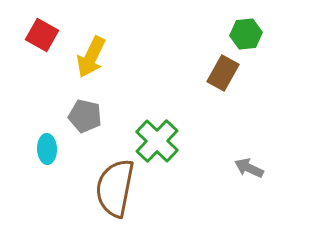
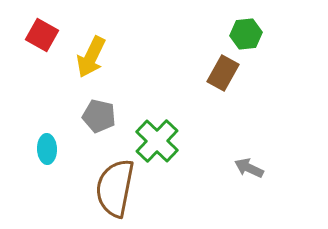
gray pentagon: moved 14 px right
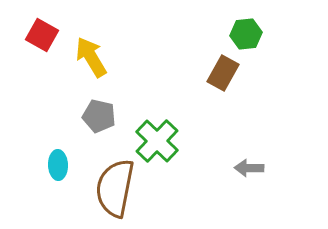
yellow arrow: rotated 123 degrees clockwise
cyan ellipse: moved 11 px right, 16 px down
gray arrow: rotated 24 degrees counterclockwise
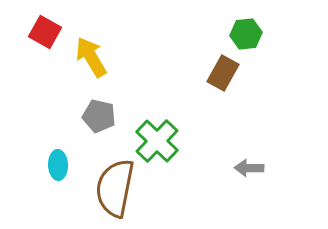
red square: moved 3 px right, 3 px up
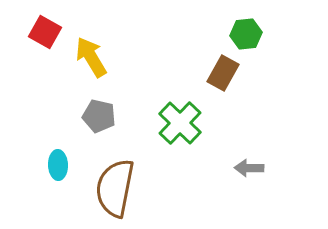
green cross: moved 23 px right, 18 px up
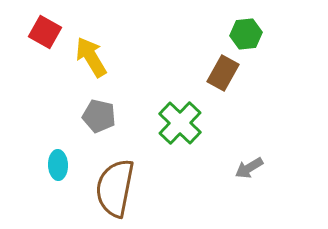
gray arrow: rotated 32 degrees counterclockwise
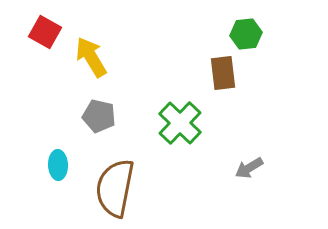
brown rectangle: rotated 36 degrees counterclockwise
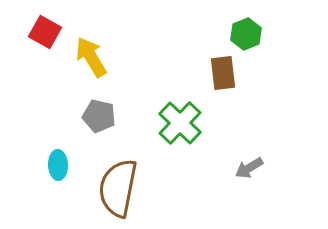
green hexagon: rotated 16 degrees counterclockwise
brown semicircle: moved 3 px right
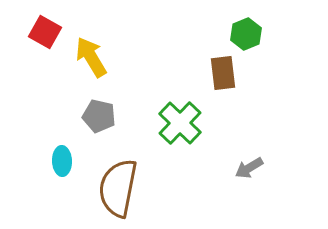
cyan ellipse: moved 4 px right, 4 px up
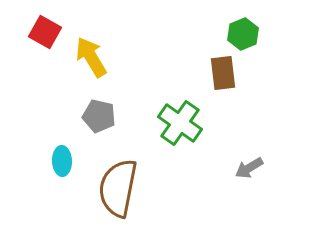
green hexagon: moved 3 px left
green cross: rotated 9 degrees counterclockwise
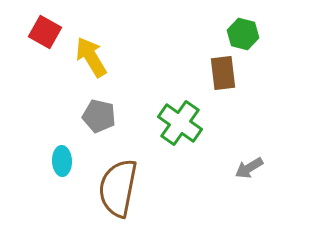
green hexagon: rotated 24 degrees counterclockwise
